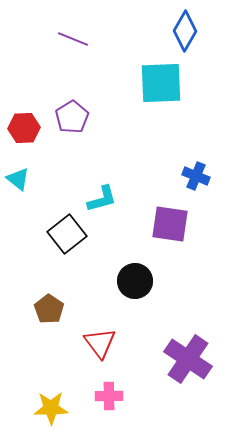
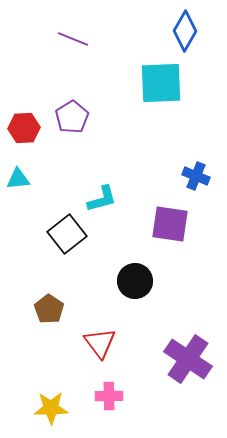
cyan triangle: rotated 45 degrees counterclockwise
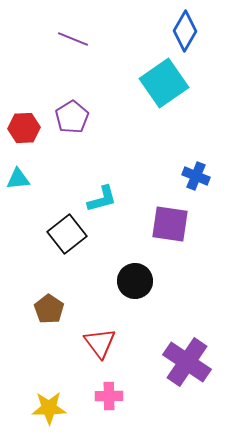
cyan square: moved 3 px right; rotated 33 degrees counterclockwise
purple cross: moved 1 px left, 3 px down
yellow star: moved 2 px left
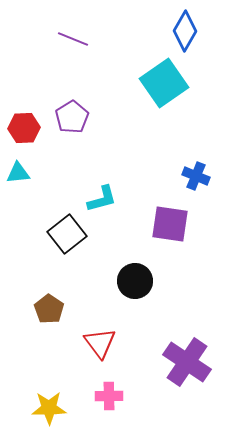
cyan triangle: moved 6 px up
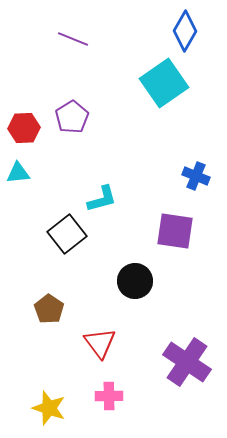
purple square: moved 5 px right, 7 px down
yellow star: rotated 20 degrees clockwise
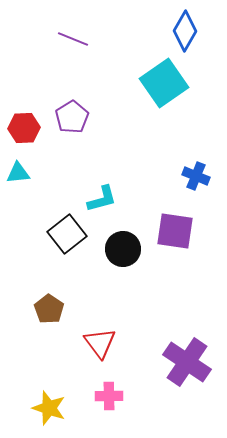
black circle: moved 12 px left, 32 px up
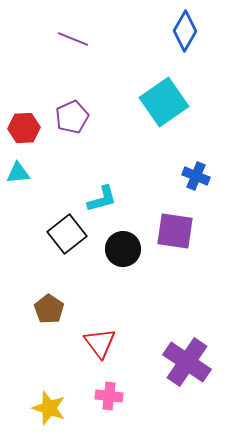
cyan square: moved 19 px down
purple pentagon: rotated 8 degrees clockwise
pink cross: rotated 8 degrees clockwise
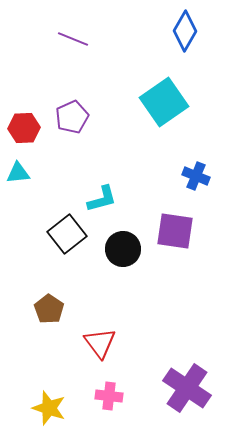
purple cross: moved 26 px down
